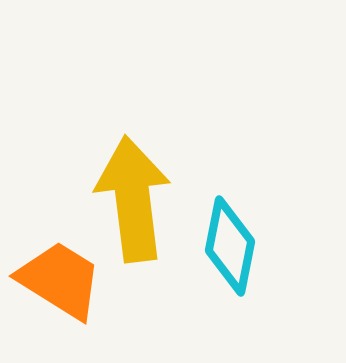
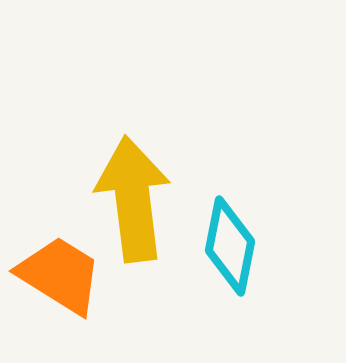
orange trapezoid: moved 5 px up
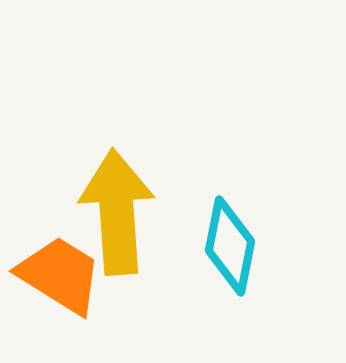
yellow arrow: moved 16 px left, 13 px down; rotated 3 degrees clockwise
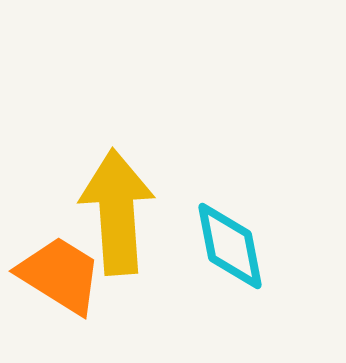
cyan diamond: rotated 22 degrees counterclockwise
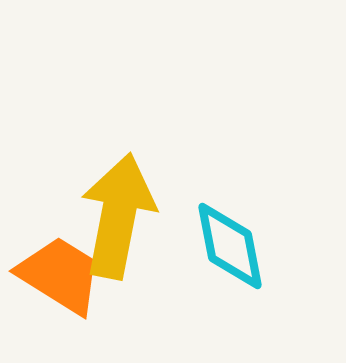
yellow arrow: moved 1 px right, 4 px down; rotated 15 degrees clockwise
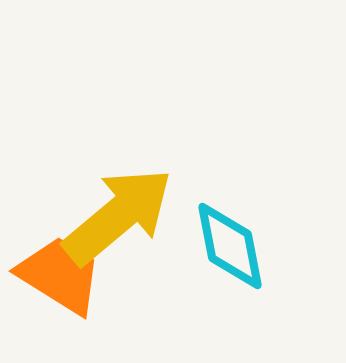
yellow arrow: rotated 39 degrees clockwise
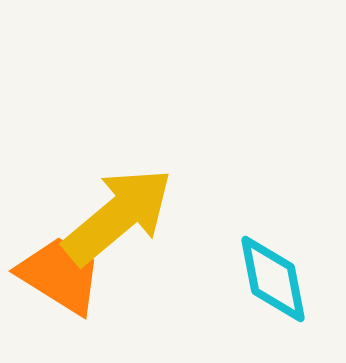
cyan diamond: moved 43 px right, 33 px down
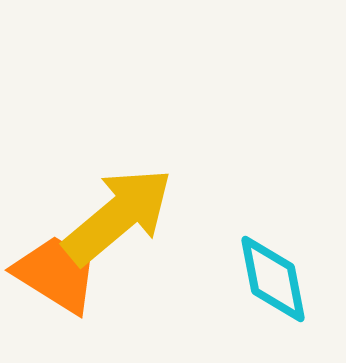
orange trapezoid: moved 4 px left, 1 px up
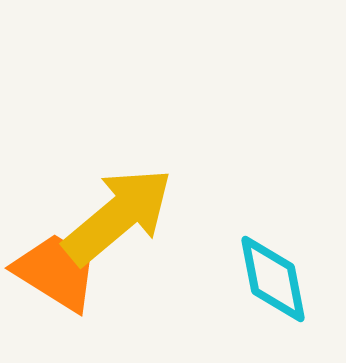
orange trapezoid: moved 2 px up
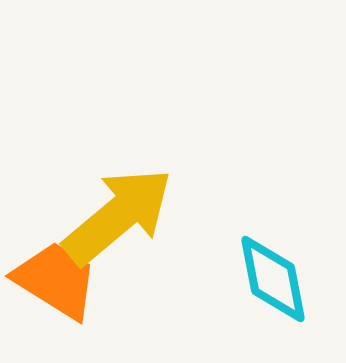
orange trapezoid: moved 8 px down
